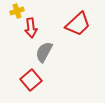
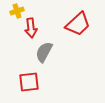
red square: moved 2 px left, 2 px down; rotated 35 degrees clockwise
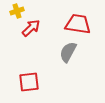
red trapezoid: rotated 128 degrees counterclockwise
red arrow: rotated 126 degrees counterclockwise
gray semicircle: moved 24 px right
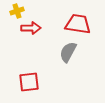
red arrow: rotated 42 degrees clockwise
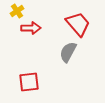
yellow cross: rotated 16 degrees counterclockwise
red trapezoid: rotated 40 degrees clockwise
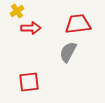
red trapezoid: rotated 56 degrees counterclockwise
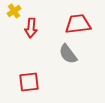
yellow cross: moved 3 px left
red arrow: rotated 96 degrees clockwise
gray semicircle: moved 2 px down; rotated 65 degrees counterclockwise
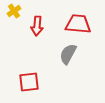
red trapezoid: rotated 12 degrees clockwise
red arrow: moved 6 px right, 2 px up
gray semicircle: rotated 65 degrees clockwise
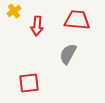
red trapezoid: moved 1 px left, 4 px up
red square: moved 1 px down
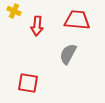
yellow cross: rotated 32 degrees counterclockwise
red square: moved 1 px left; rotated 15 degrees clockwise
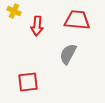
red square: moved 1 px up; rotated 15 degrees counterclockwise
